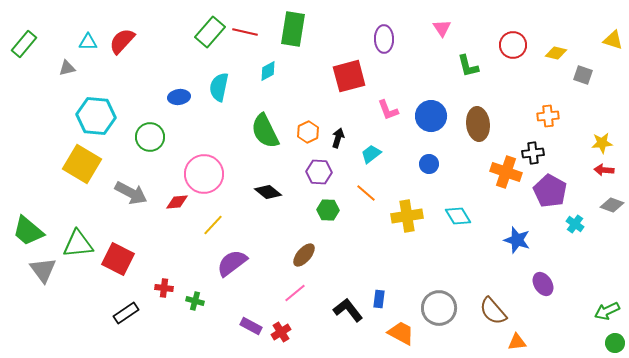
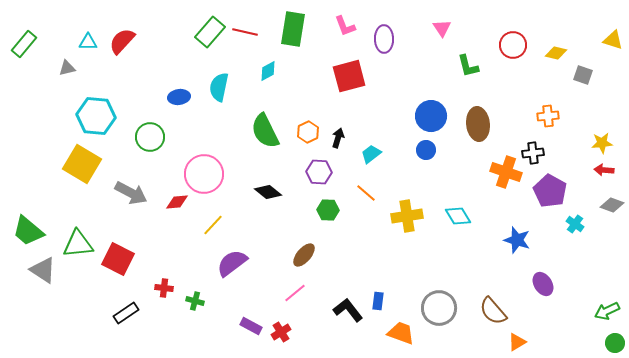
pink L-shape at (388, 110): moved 43 px left, 84 px up
blue circle at (429, 164): moved 3 px left, 14 px up
gray triangle at (43, 270): rotated 20 degrees counterclockwise
blue rectangle at (379, 299): moved 1 px left, 2 px down
orange trapezoid at (401, 333): rotated 8 degrees counterclockwise
orange triangle at (517, 342): rotated 24 degrees counterclockwise
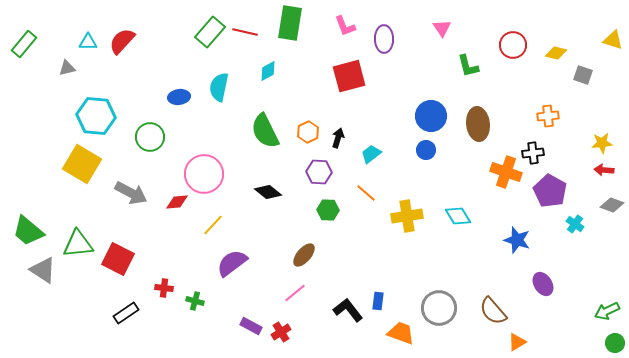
green rectangle at (293, 29): moved 3 px left, 6 px up
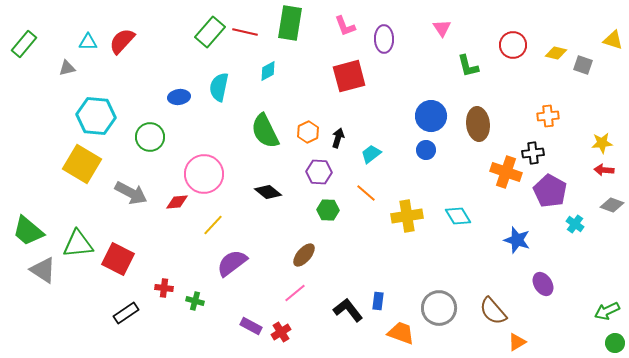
gray square at (583, 75): moved 10 px up
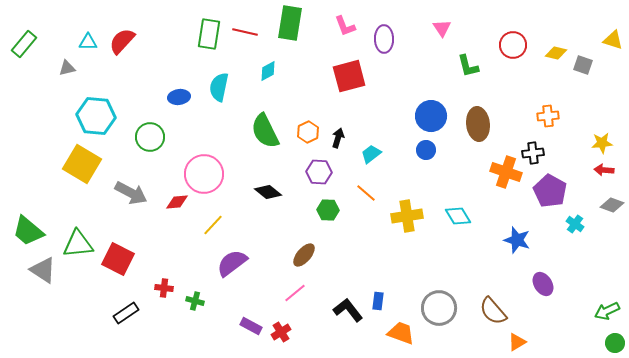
green rectangle at (210, 32): moved 1 px left, 2 px down; rotated 32 degrees counterclockwise
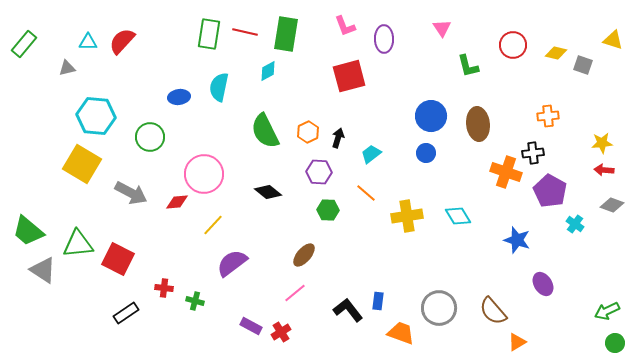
green rectangle at (290, 23): moved 4 px left, 11 px down
blue circle at (426, 150): moved 3 px down
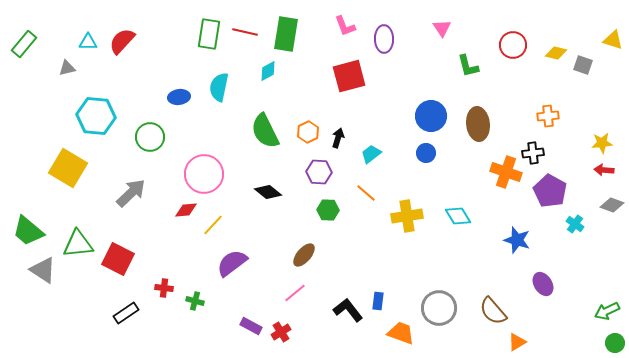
yellow square at (82, 164): moved 14 px left, 4 px down
gray arrow at (131, 193): rotated 72 degrees counterclockwise
red diamond at (177, 202): moved 9 px right, 8 px down
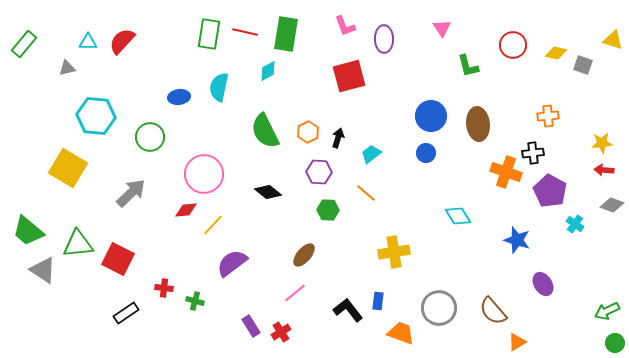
yellow cross at (407, 216): moved 13 px left, 36 px down
purple rectangle at (251, 326): rotated 30 degrees clockwise
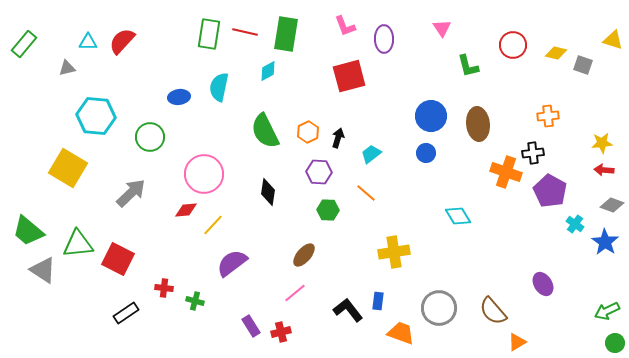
black diamond at (268, 192): rotated 60 degrees clockwise
blue star at (517, 240): moved 88 px right, 2 px down; rotated 16 degrees clockwise
red cross at (281, 332): rotated 18 degrees clockwise
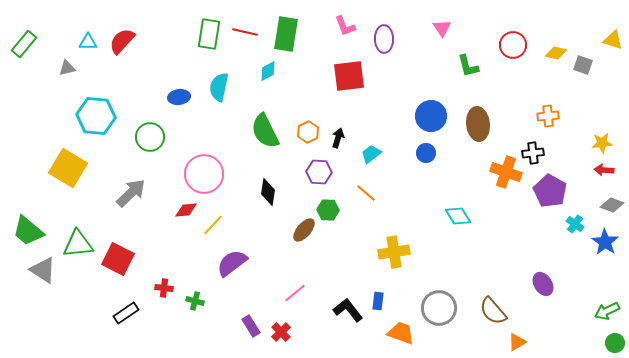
red square at (349, 76): rotated 8 degrees clockwise
brown ellipse at (304, 255): moved 25 px up
red cross at (281, 332): rotated 30 degrees counterclockwise
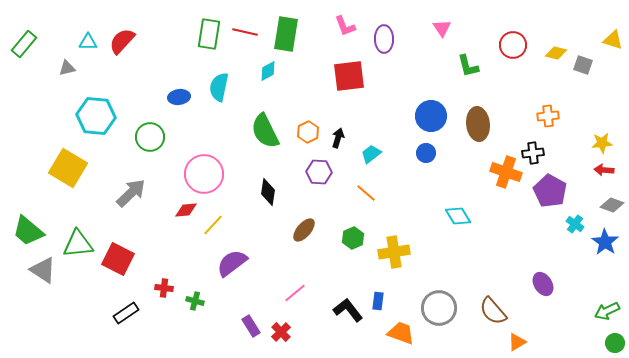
green hexagon at (328, 210): moved 25 px right, 28 px down; rotated 25 degrees counterclockwise
